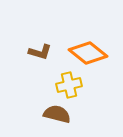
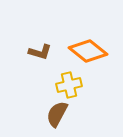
orange diamond: moved 2 px up
brown semicircle: rotated 76 degrees counterclockwise
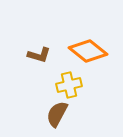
brown L-shape: moved 1 px left, 3 px down
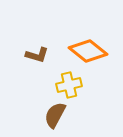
brown L-shape: moved 2 px left
brown semicircle: moved 2 px left, 1 px down
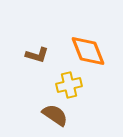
orange diamond: rotated 30 degrees clockwise
brown semicircle: rotated 96 degrees clockwise
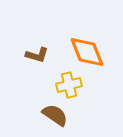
orange diamond: moved 1 px left, 1 px down
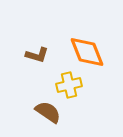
brown semicircle: moved 7 px left, 3 px up
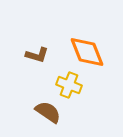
yellow cross: rotated 35 degrees clockwise
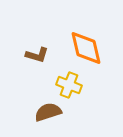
orange diamond: moved 1 px left, 4 px up; rotated 9 degrees clockwise
brown semicircle: rotated 52 degrees counterclockwise
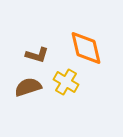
yellow cross: moved 3 px left, 3 px up; rotated 10 degrees clockwise
brown semicircle: moved 20 px left, 25 px up
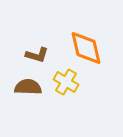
brown semicircle: rotated 20 degrees clockwise
